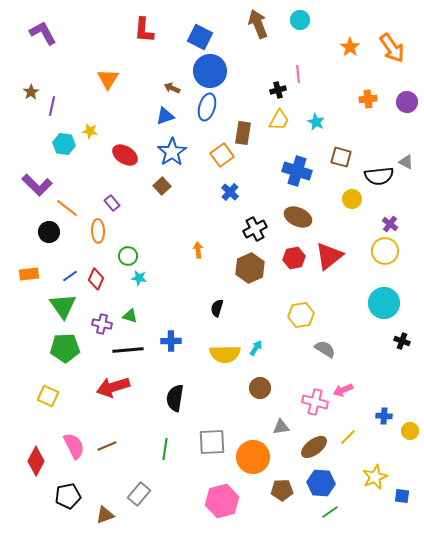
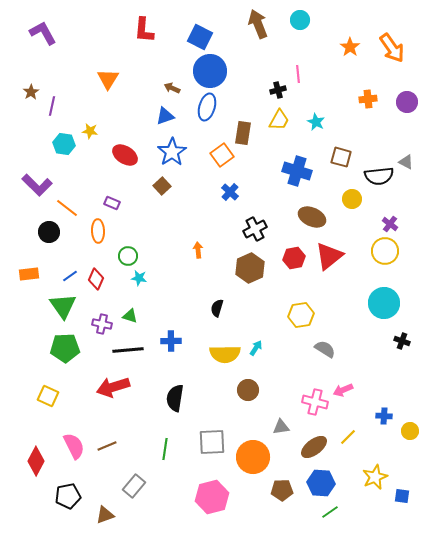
purple rectangle at (112, 203): rotated 28 degrees counterclockwise
brown ellipse at (298, 217): moved 14 px right
brown circle at (260, 388): moved 12 px left, 2 px down
gray rectangle at (139, 494): moved 5 px left, 8 px up
pink hexagon at (222, 501): moved 10 px left, 4 px up
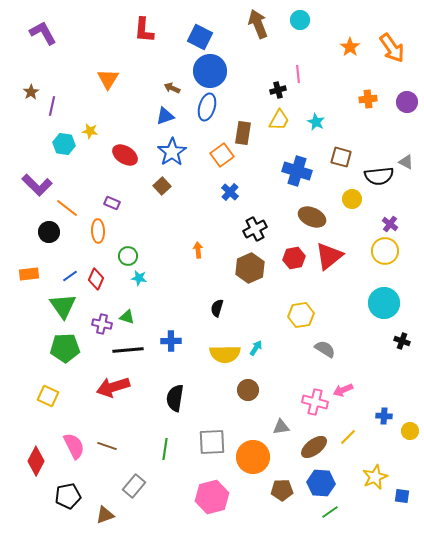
green triangle at (130, 316): moved 3 px left, 1 px down
brown line at (107, 446): rotated 42 degrees clockwise
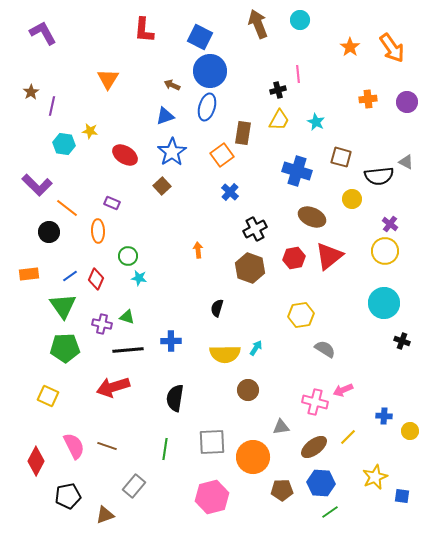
brown arrow at (172, 88): moved 3 px up
brown hexagon at (250, 268): rotated 16 degrees counterclockwise
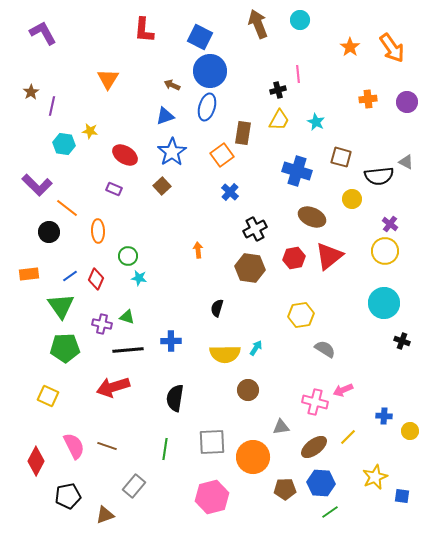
purple rectangle at (112, 203): moved 2 px right, 14 px up
brown hexagon at (250, 268): rotated 12 degrees counterclockwise
green triangle at (63, 306): moved 2 px left
brown pentagon at (282, 490): moved 3 px right, 1 px up
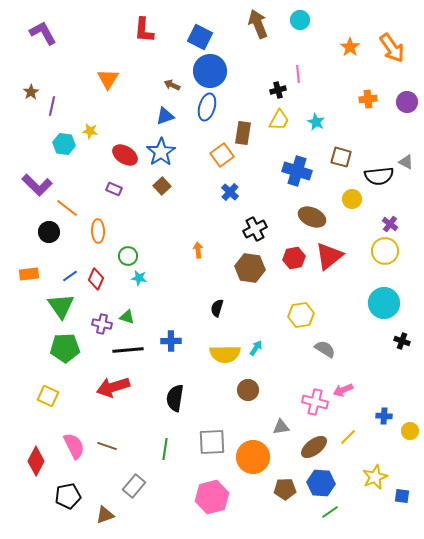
blue star at (172, 152): moved 11 px left
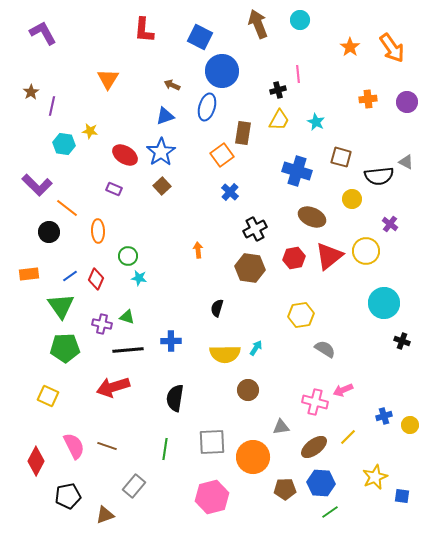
blue circle at (210, 71): moved 12 px right
yellow circle at (385, 251): moved 19 px left
blue cross at (384, 416): rotated 21 degrees counterclockwise
yellow circle at (410, 431): moved 6 px up
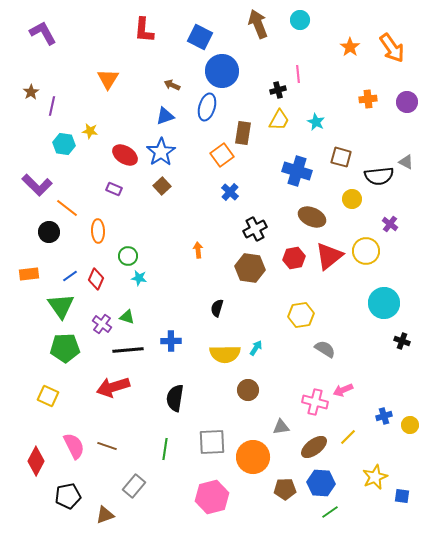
purple cross at (102, 324): rotated 24 degrees clockwise
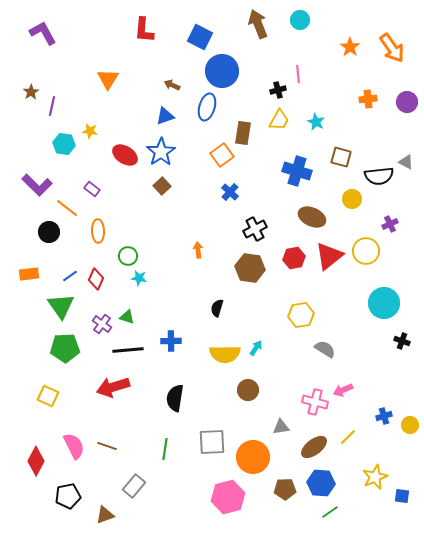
purple rectangle at (114, 189): moved 22 px left; rotated 14 degrees clockwise
purple cross at (390, 224): rotated 28 degrees clockwise
pink hexagon at (212, 497): moved 16 px right
